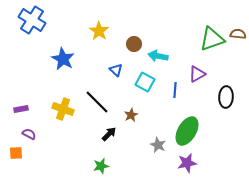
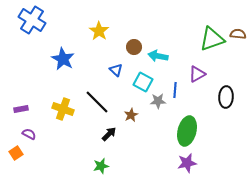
brown circle: moved 3 px down
cyan square: moved 2 px left
green ellipse: rotated 16 degrees counterclockwise
gray star: moved 44 px up; rotated 28 degrees counterclockwise
orange square: rotated 32 degrees counterclockwise
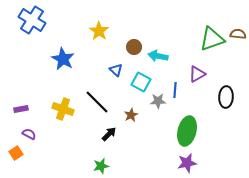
cyan square: moved 2 px left
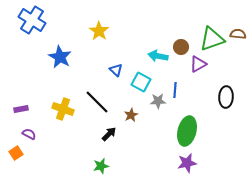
brown circle: moved 47 px right
blue star: moved 3 px left, 2 px up
purple triangle: moved 1 px right, 10 px up
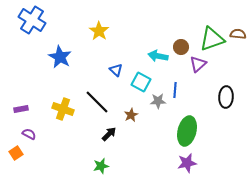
purple triangle: rotated 12 degrees counterclockwise
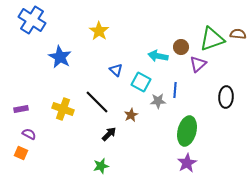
orange square: moved 5 px right; rotated 32 degrees counterclockwise
purple star: rotated 18 degrees counterclockwise
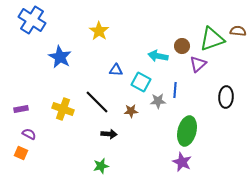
brown semicircle: moved 3 px up
brown circle: moved 1 px right, 1 px up
blue triangle: rotated 40 degrees counterclockwise
brown star: moved 4 px up; rotated 24 degrees clockwise
black arrow: rotated 49 degrees clockwise
purple star: moved 5 px left, 1 px up; rotated 18 degrees counterclockwise
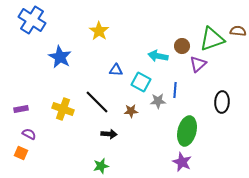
black ellipse: moved 4 px left, 5 px down
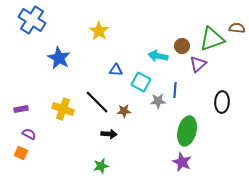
brown semicircle: moved 1 px left, 3 px up
blue star: moved 1 px left, 1 px down
brown star: moved 7 px left
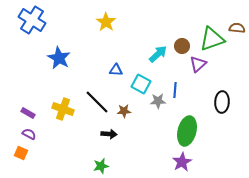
yellow star: moved 7 px right, 9 px up
cyan arrow: moved 2 px up; rotated 126 degrees clockwise
cyan square: moved 2 px down
purple rectangle: moved 7 px right, 4 px down; rotated 40 degrees clockwise
purple star: rotated 18 degrees clockwise
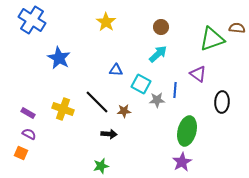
brown circle: moved 21 px left, 19 px up
purple triangle: moved 10 px down; rotated 42 degrees counterclockwise
gray star: moved 1 px left, 1 px up
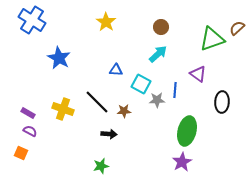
brown semicircle: rotated 49 degrees counterclockwise
purple semicircle: moved 1 px right, 3 px up
